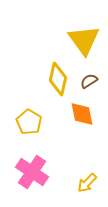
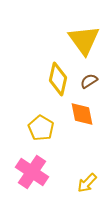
yellow pentagon: moved 12 px right, 6 px down
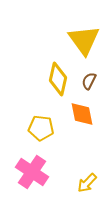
brown semicircle: rotated 30 degrees counterclockwise
yellow pentagon: rotated 25 degrees counterclockwise
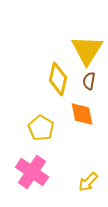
yellow triangle: moved 3 px right, 10 px down; rotated 8 degrees clockwise
brown semicircle: rotated 18 degrees counterclockwise
yellow pentagon: rotated 25 degrees clockwise
yellow arrow: moved 1 px right, 1 px up
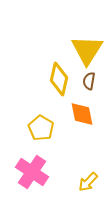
yellow diamond: moved 1 px right
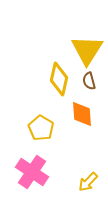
brown semicircle: rotated 24 degrees counterclockwise
orange diamond: rotated 8 degrees clockwise
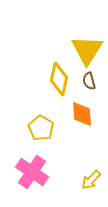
yellow arrow: moved 3 px right, 2 px up
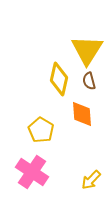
yellow pentagon: moved 2 px down
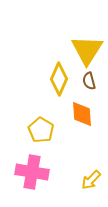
yellow diamond: rotated 12 degrees clockwise
pink cross: rotated 24 degrees counterclockwise
